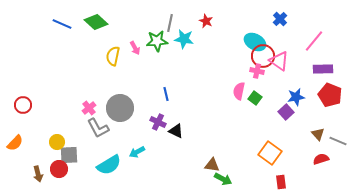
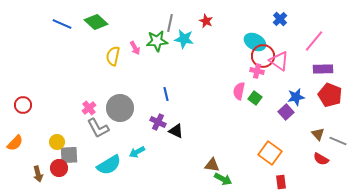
red semicircle at (321, 159): rotated 133 degrees counterclockwise
red circle at (59, 169): moved 1 px up
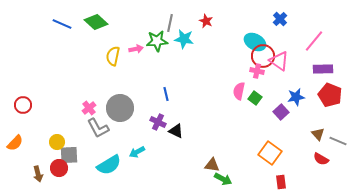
pink arrow at (135, 48): moved 1 px right, 1 px down; rotated 72 degrees counterclockwise
purple square at (286, 112): moved 5 px left
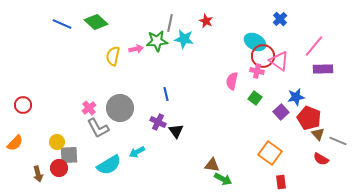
pink line at (314, 41): moved 5 px down
pink semicircle at (239, 91): moved 7 px left, 10 px up
red pentagon at (330, 95): moved 21 px left, 23 px down
black triangle at (176, 131): rotated 28 degrees clockwise
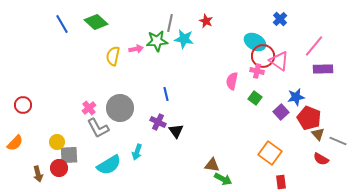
blue line at (62, 24): rotated 36 degrees clockwise
cyan arrow at (137, 152): rotated 42 degrees counterclockwise
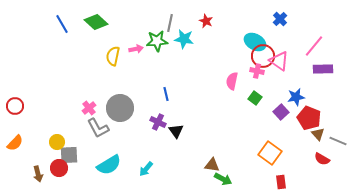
red circle at (23, 105): moved 8 px left, 1 px down
cyan arrow at (137, 152): moved 9 px right, 17 px down; rotated 21 degrees clockwise
red semicircle at (321, 159): moved 1 px right
